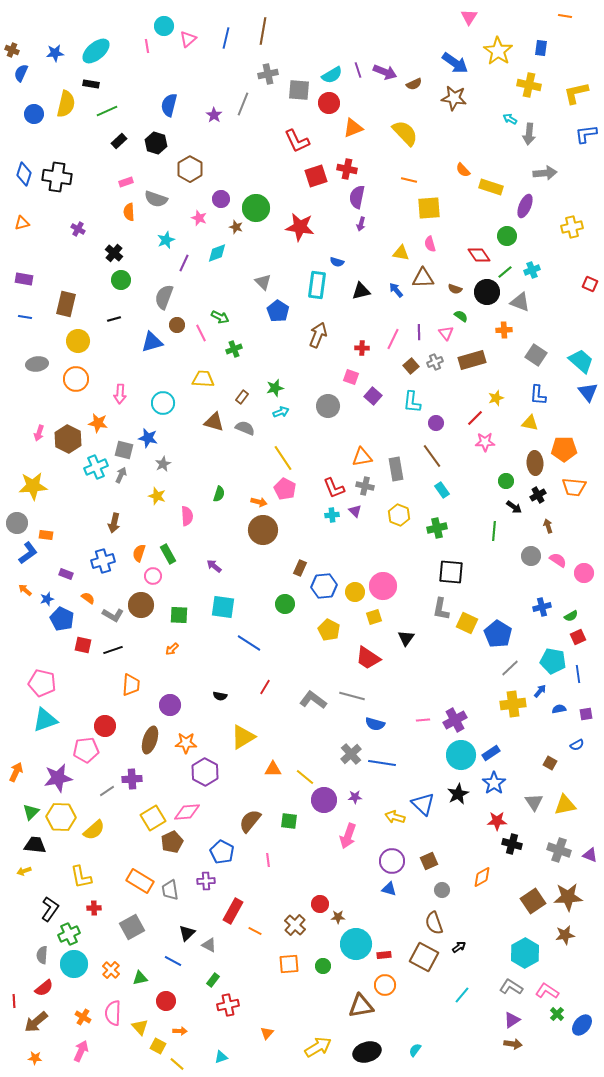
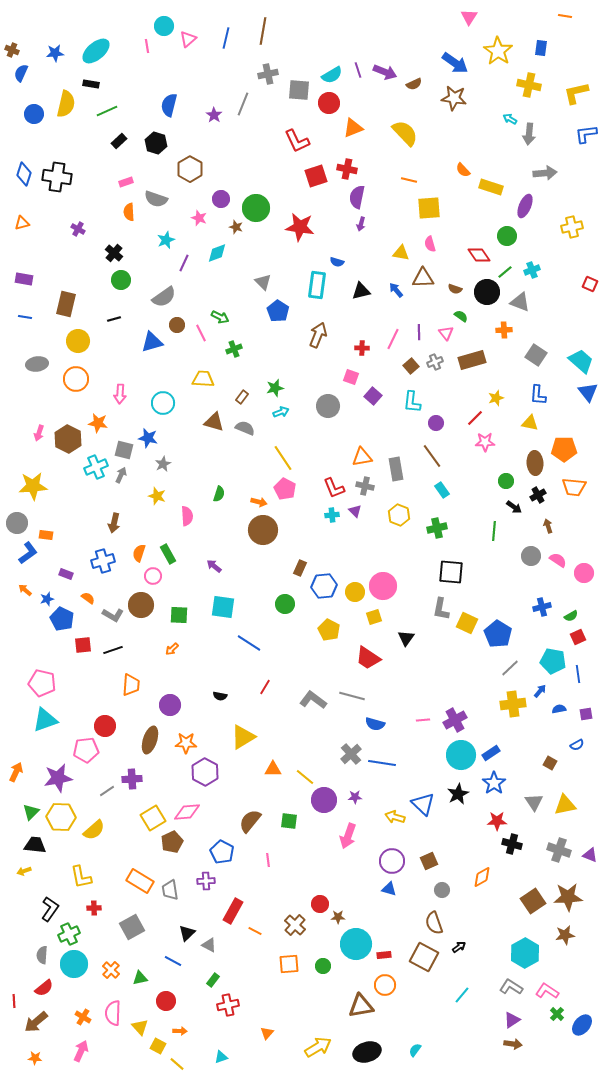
gray semicircle at (164, 297): rotated 145 degrees counterclockwise
red square at (83, 645): rotated 18 degrees counterclockwise
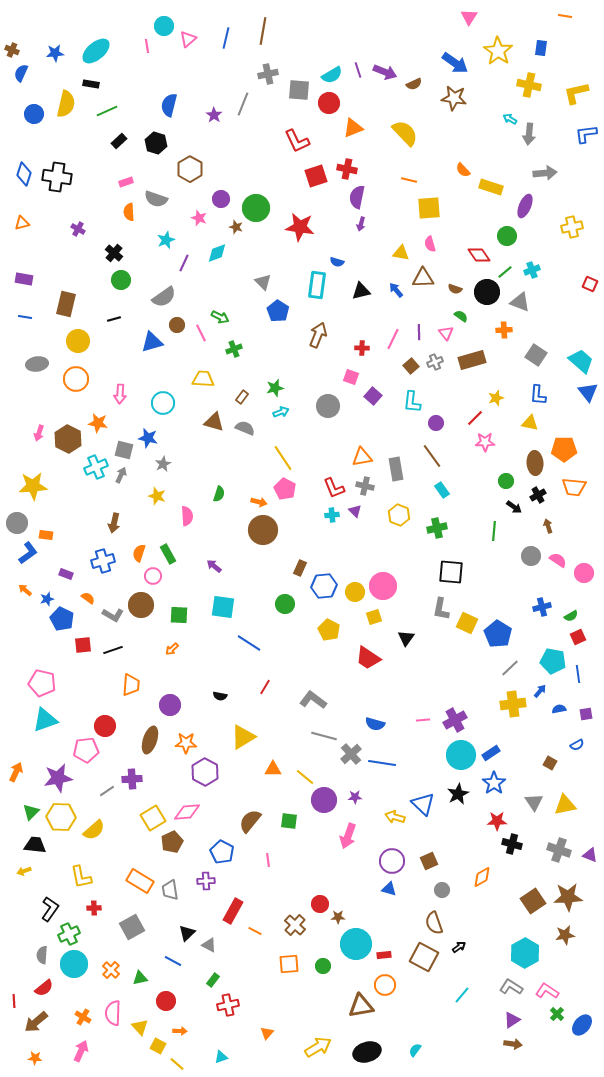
gray line at (352, 696): moved 28 px left, 40 px down
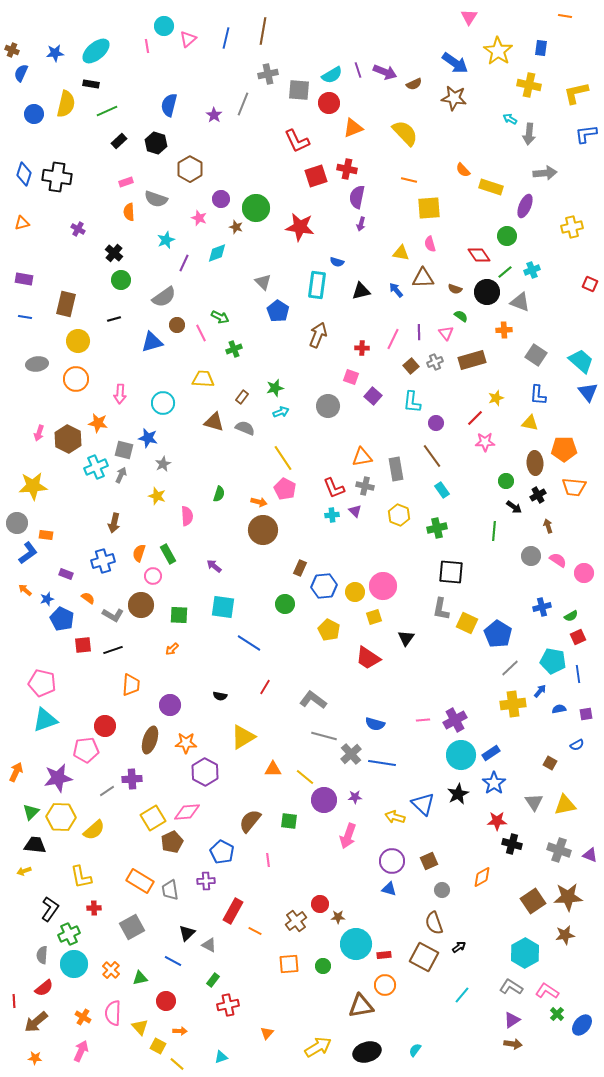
brown cross at (295, 925): moved 1 px right, 4 px up; rotated 10 degrees clockwise
